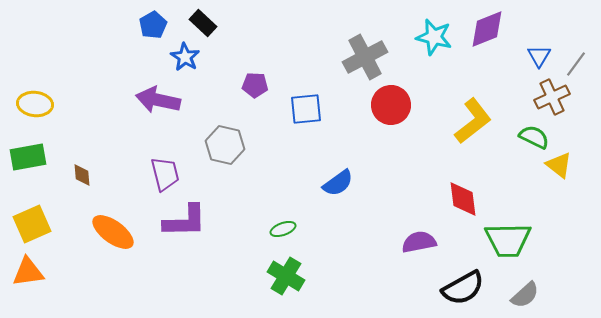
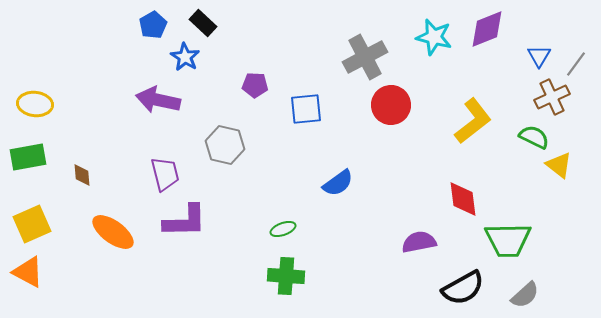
orange triangle: rotated 36 degrees clockwise
green cross: rotated 27 degrees counterclockwise
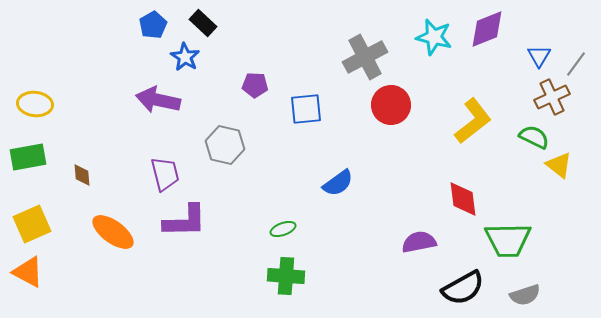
gray semicircle: rotated 24 degrees clockwise
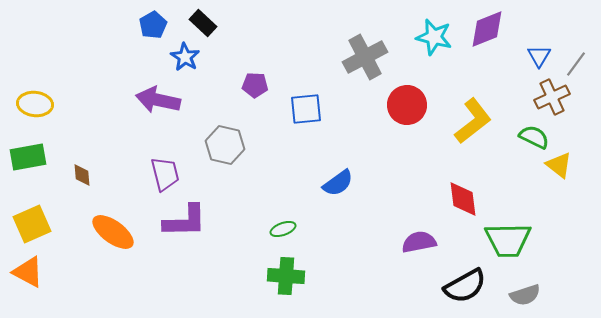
red circle: moved 16 px right
black semicircle: moved 2 px right, 2 px up
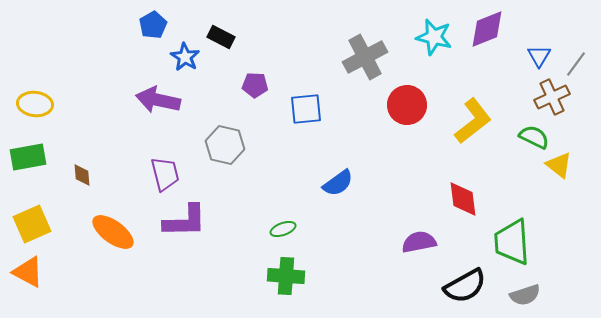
black rectangle: moved 18 px right, 14 px down; rotated 16 degrees counterclockwise
green trapezoid: moved 4 px right, 2 px down; rotated 87 degrees clockwise
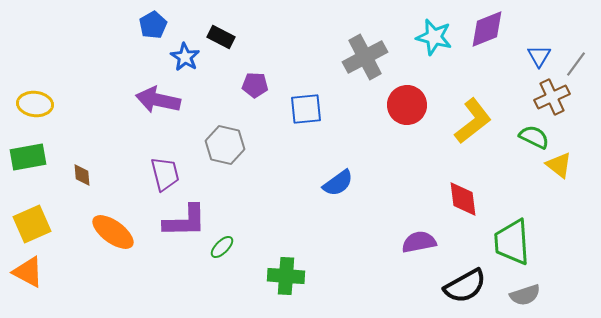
green ellipse: moved 61 px left, 18 px down; rotated 25 degrees counterclockwise
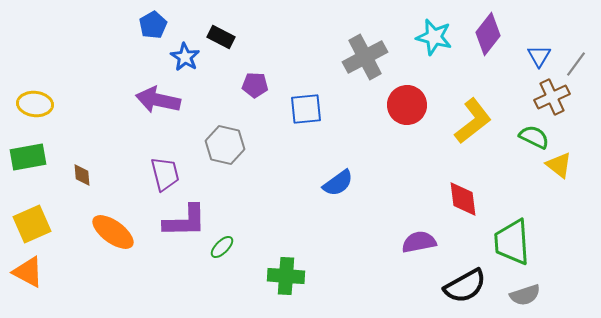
purple diamond: moved 1 px right, 5 px down; rotated 30 degrees counterclockwise
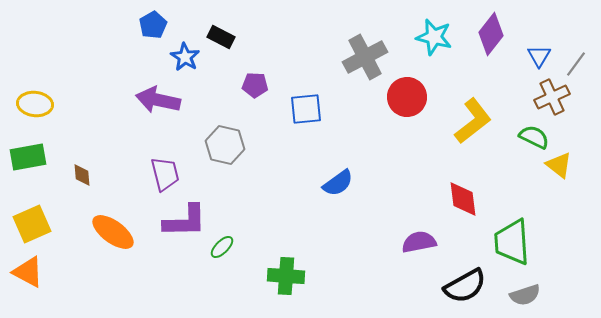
purple diamond: moved 3 px right
red circle: moved 8 px up
